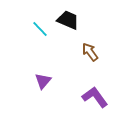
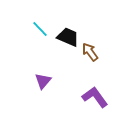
black trapezoid: moved 17 px down
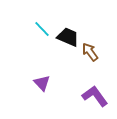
cyan line: moved 2 px right
purple triangle: moved 1 px left, 2 px down; rotated 24 degrees counterclockwise
purple L-shape: moved 1 px up
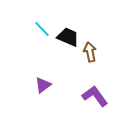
brown arrow: rotated 24 degrees clockwise
purple triangle: moved 1 px right, 2 px down; rotated 36 degrees clockwise
